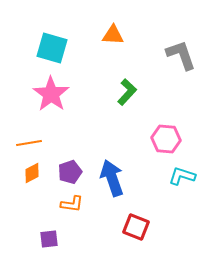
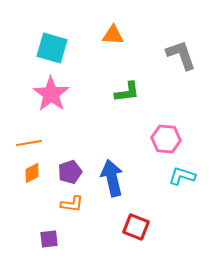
green L-shape: rotated 40 degrees clockwise
blue arrow: rotated 6 degrees clockwise
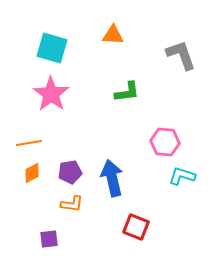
pink hexagon: moved 1 px left, 3 px down
purple pentagon: rotated 10 degrees clockwise
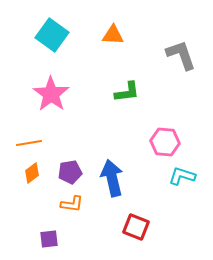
cyan square: moved 13 px up; rotated 20 degrees clockwise
orange diamond: rotated 10 degrees counterclockwise
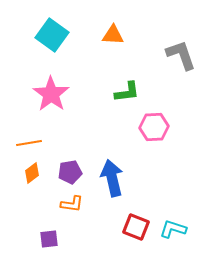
pink hexagon: moved 11 px left, 15 px up; rotated 8 degrees counterclockwise
cyan L-shape: moved 9 px left, 53 px down
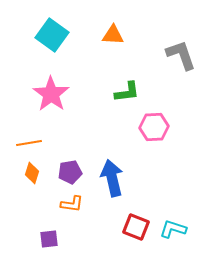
orange diamond: rotated 35 degrees counterclockwise
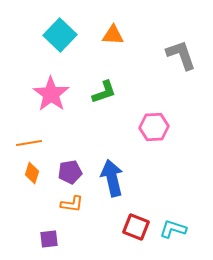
cyan square: moved 8 px right; rotated 8 degrees clockwise
green L-shape: moved 23 px left; rotated 12 degrees counterclockwise
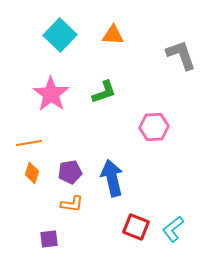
cyan L-shape: rotated 56 degrees counterclockwise
